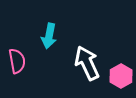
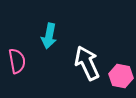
pink hexagon: rotated 20 degrees counterclockwise
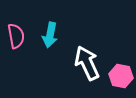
cyan arrow: moved 1 px right, 1 px up
pink semicircle: moved 1 px left, 25 px up
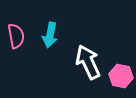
white arrow: moved 1 px right, 1 px up
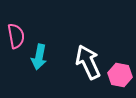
cyan arrow: moved 11 px left, 22 px down
pink hexagon: moved 1 px left, 1 px up
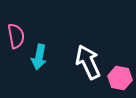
pink hexagon: moved 3 px down
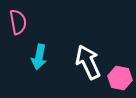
pink semicircle: moved 2 px right, 14 px up
